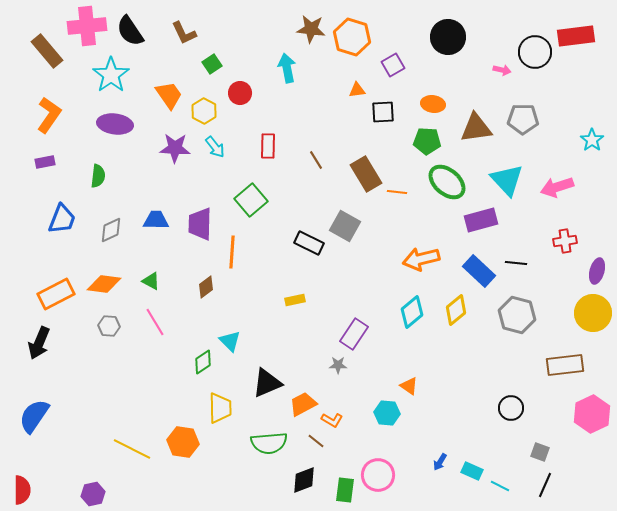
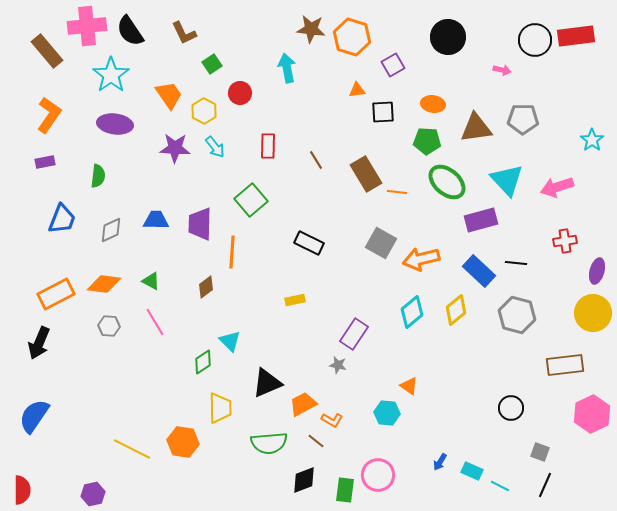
black circle at (535, 52): moved 12 px up
gray square at (345, 226): moved 36 px right, 17 px down
gray star at (338, 365): rotated 12 degrees clockwise
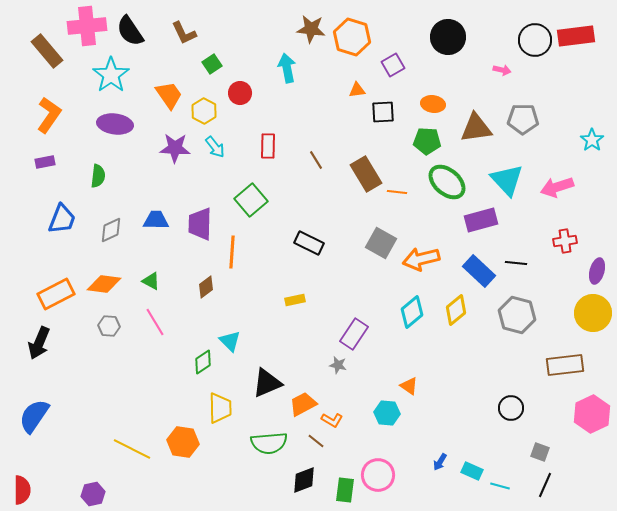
cyan line at (500, 486): rotated 12 degrees counterclockwise
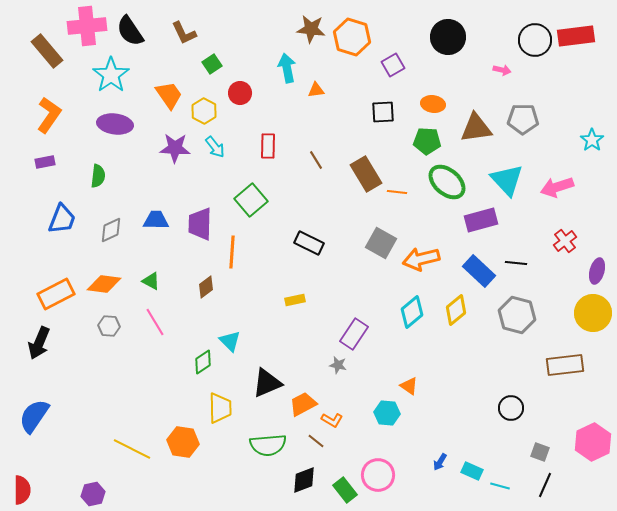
orange triangle at (357, 90): moved 41 px left
red cross at (565, 241): rotated 30 degrees counterclockwise
pink hexagon at (592, 414): moved 1 px right, 28 px down
green semicircle at (269, 443): moved 1 px left, 2 px down
green rectangle at (345, 490): rotated 45 degrees counterclockwise
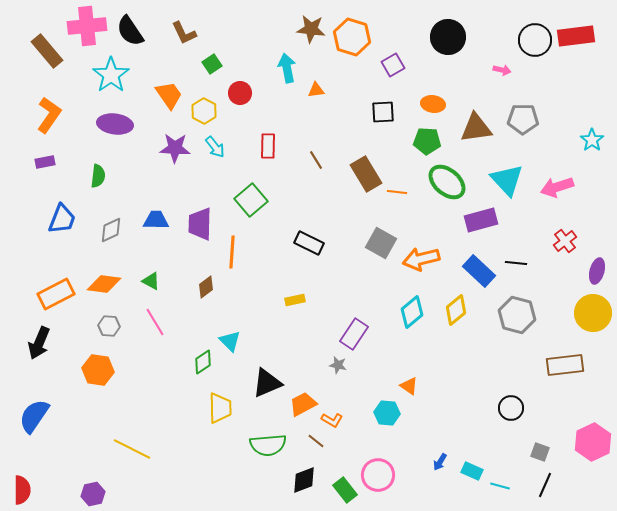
orange hexagon at (183, 442): moved 85 px left, 72 px up
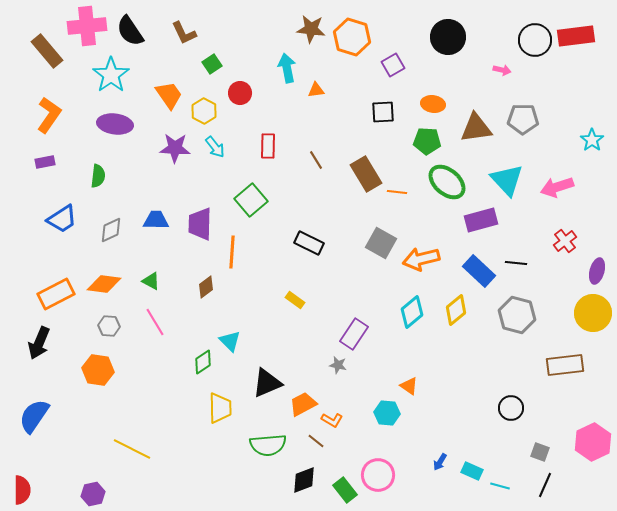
blue trapezoid at (62, 219): rotated 36 degrees clockwise
yellow rectangle at (295, 300): rotated 48 degrees clockwise
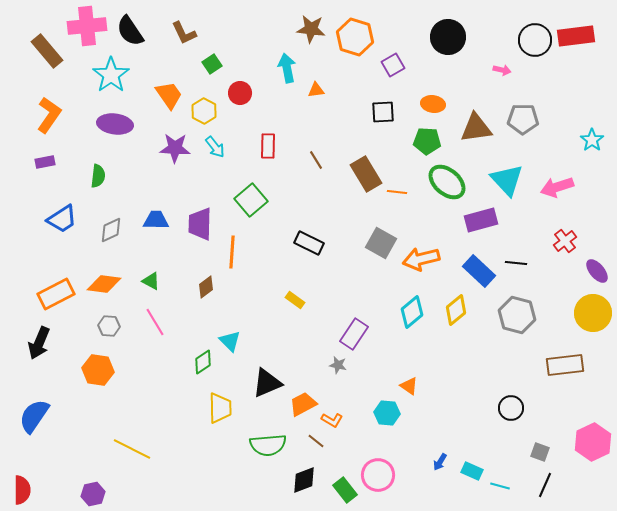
orange hexagon at (352, 37): moved 3 px right
purple ellipse at (597, 271): rotated 55 degrees counterclockwise
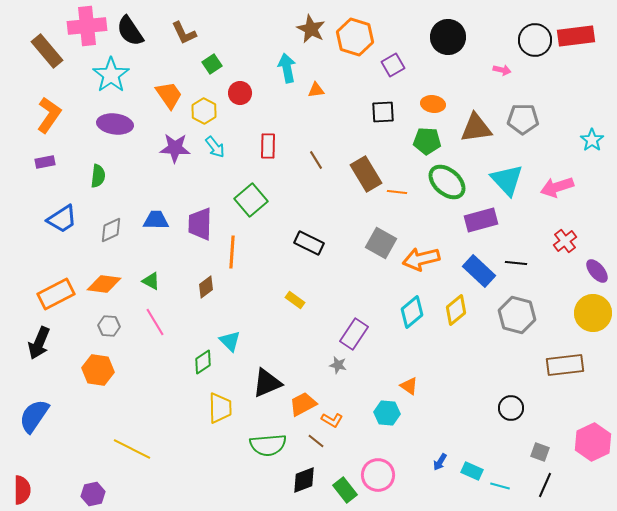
brown star at (311, 29): rotated 20 degrees clockwise
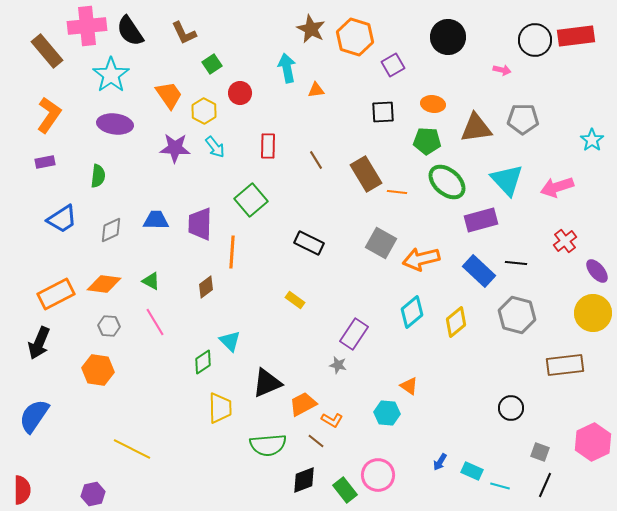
yellow diamond at (456, 310): moved 12 px down
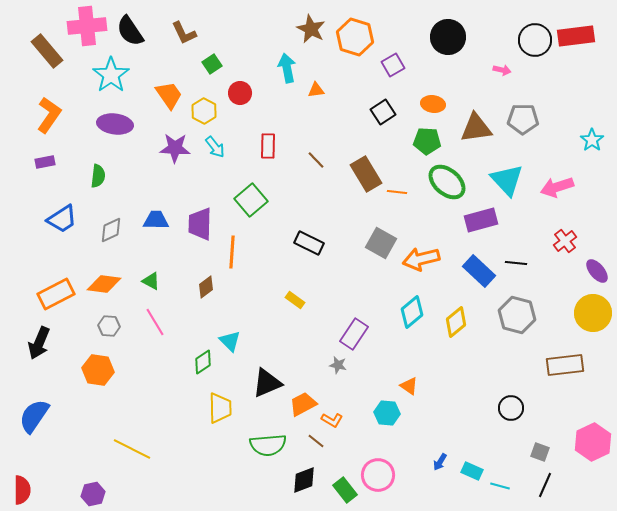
black square at (383, 112): rotated 30 degrees counterclockwise
brown line at (316, 160): rotated 12 degrees counterclockwise
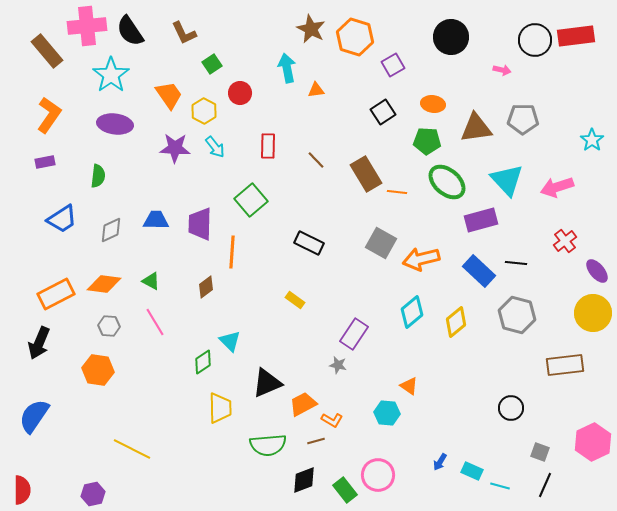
black circle at (448, 37): moved 3 px right
brown line at (316, 441): rotated 54 degrees counterclockwise
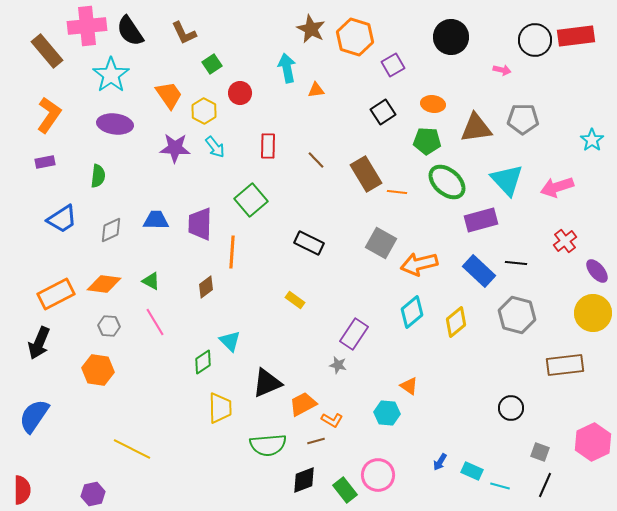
orange arrow at (421, 259): moved 2 px left, 5 px down
